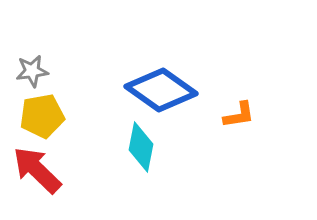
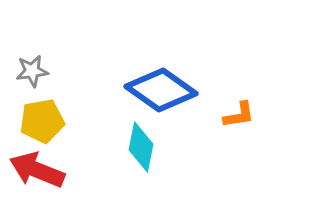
yellow pentagon: moved 5 px down
red arrow: rotated 22 degrees counterclockwise
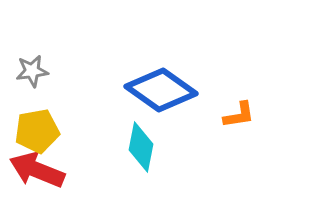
yellow pentagon: moved 5 px left, 10 px down
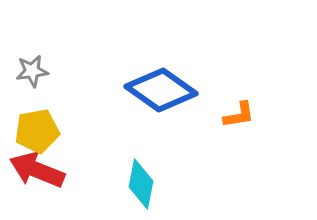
cyan diamond: moved 37 px down
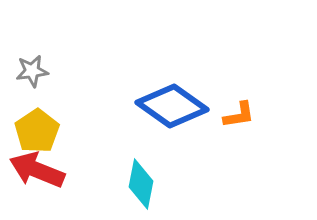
blue diamond: moved 11 px right, 16 px down
yellow pentagon: rotated 24 degrees counterclockwise
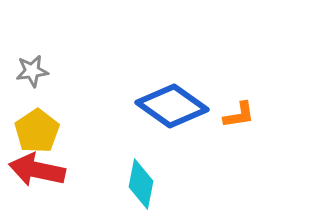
red arrow: rotated 10 degrees counterclockwise
